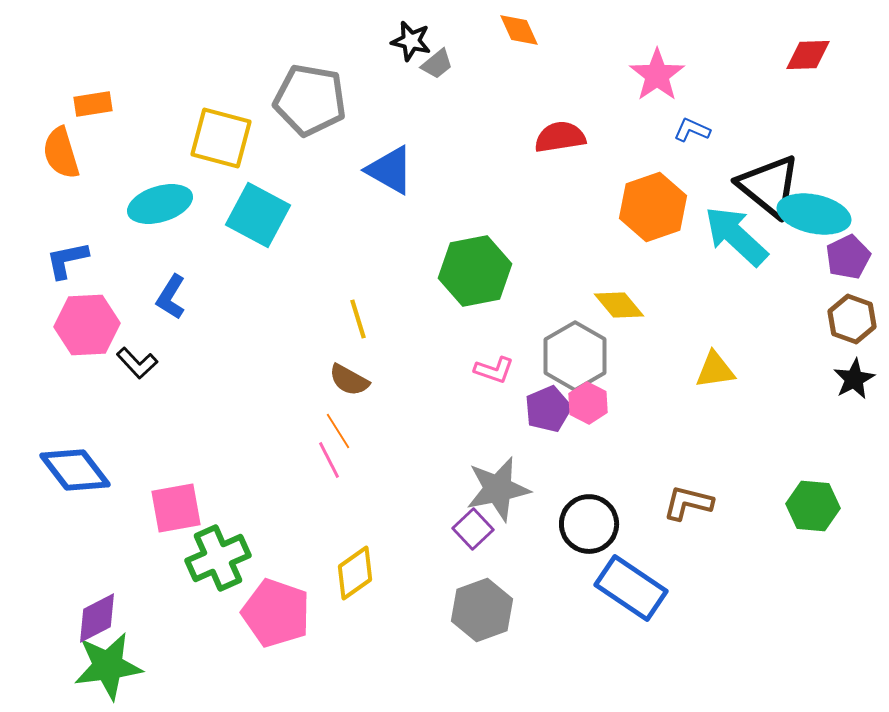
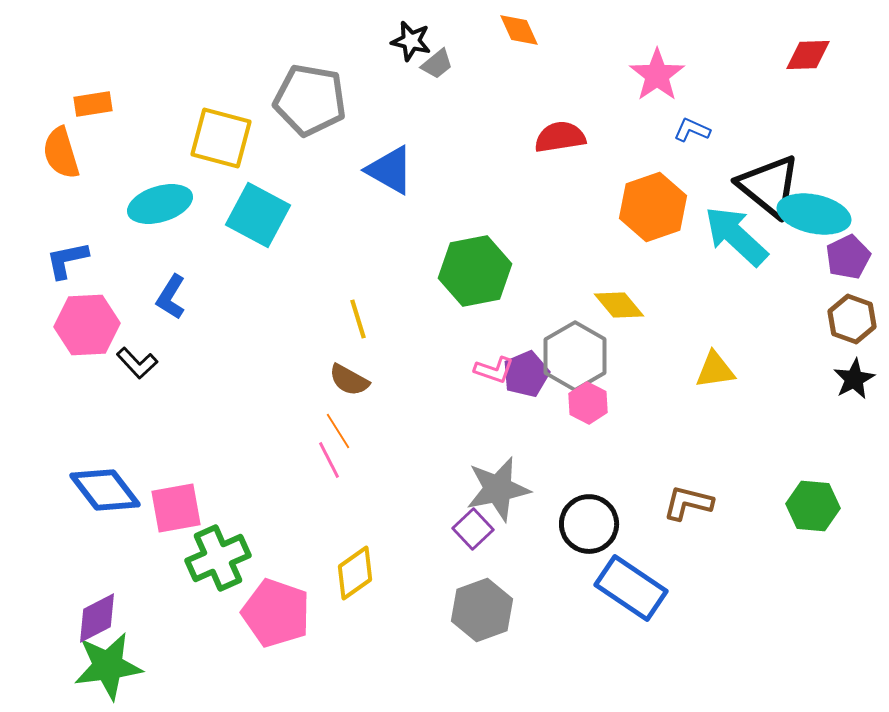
purple pentagon at (548, 409): moved 22 px left, 35 px up
blue diamond at (75, 470): moved 30 px right, 20 px down
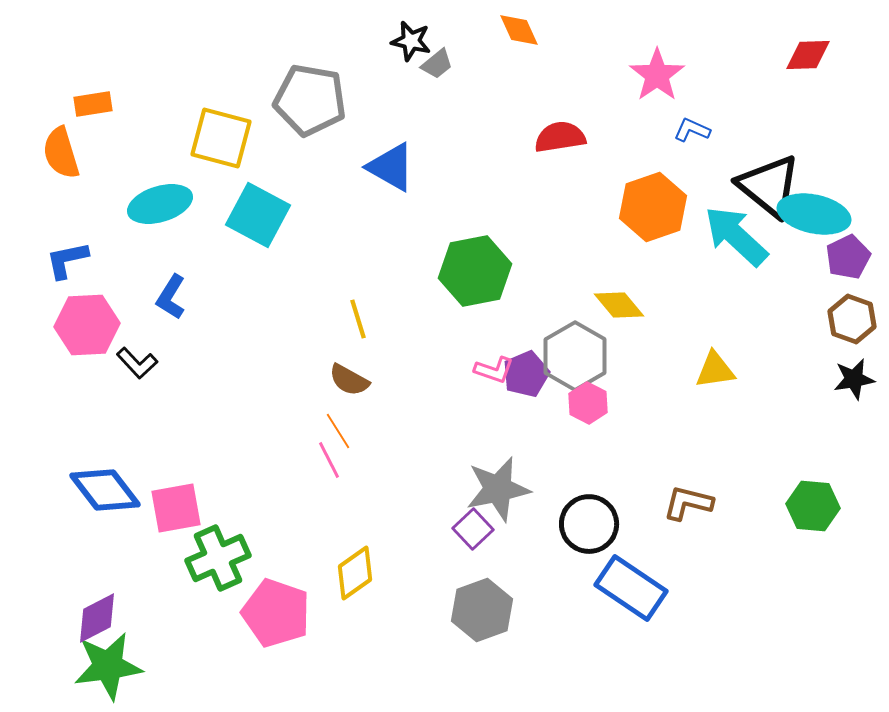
blue triangle at (390, 170): moved 1 px right, 3 px up
black star at (854, 379): rotated 18 degrees clockwise
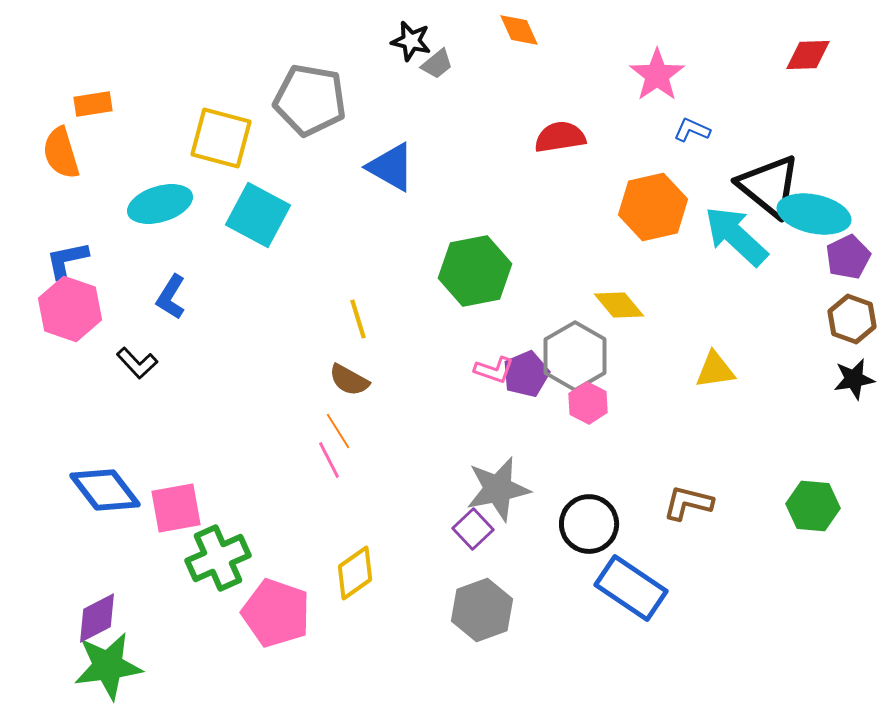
orange hexagon at (653, 207): rotated 6 degrees clockwise
pink hexagon at (87, 325): moved 17 px left, 16 px up; rotated 22 degrees clockwise
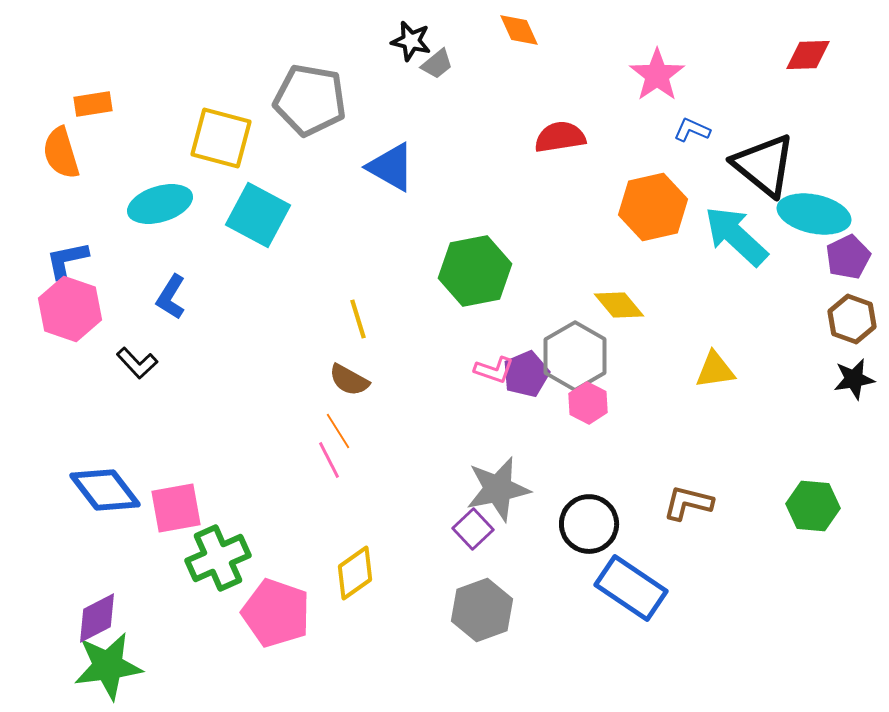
black triangle at (769, 186): moved 5 px left, 21 px up
